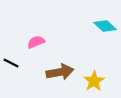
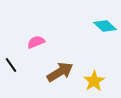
black line: moved 2 px down; rotated 28 degrees clockwise
brown arrow: rotated 20 degrees counterclockwise
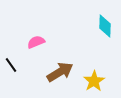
cyan diamond: rotated 50 degrees clockwise
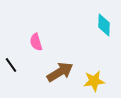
cyan diamond: moved 1 px left, 1 px up
pink semicircle: rotated 84 degrees counterclockwise
yellow star: rotated 25 degrees clockwise
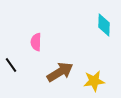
pink semicircle: rotated 18 degrees clockwise
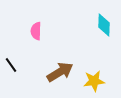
pink semicircle: moved 11 px up
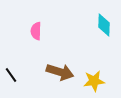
black line: moved 10 px down
brown arrow: rotated 48 degrees clockwise
